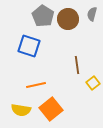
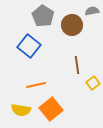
gray semicircle: moved 3 px up; rotated 64 degrees clockwise
brown circle: moved 4 px right, 6 px down
blue square: rotated 20 degrees clockwise
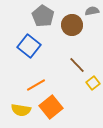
brown line: rotated 36 degrees counterclockwise
orange line: rotated 18 degrees counterclockwise
orange square: moved 2 px up
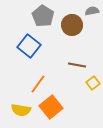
brown line: rotated 36 degrees counterclockwise
orange line: moved 2 px right, 1 px up; rotated 24 degrees counterclockwise
